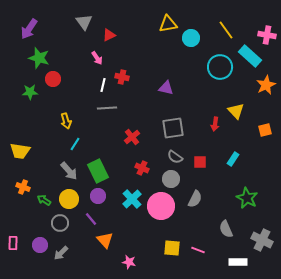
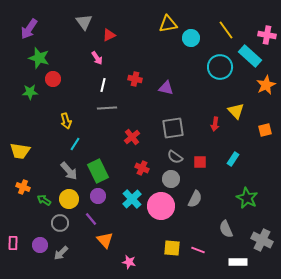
red cross at (122, 77): moved 13 px right, 2 px down
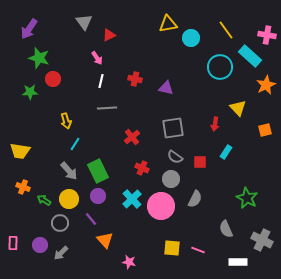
white line at (103, 85): moved 2 px left, 4 px up
yellow triangle at (236, 111): moved 2 px right, 3 px up
cyan rectangle at (233, 159): moved 7 px left, 7 px up
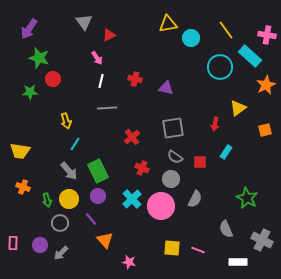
yellow triangle at (238, 108): rotated 36 degrees clockwise
green arrow at (44, 200): moved 3 px right; rotated 136 degrees counterclockwise
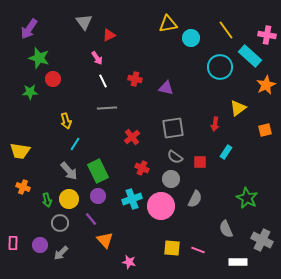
white line at (101, 81): moved 2 px right; rotated 40 degrees counterclockwise
cyan cross at (132, 199): rotated 24 degrees clockwise
